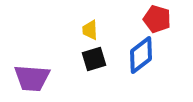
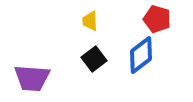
yellow trapezoid: moved 9 px up
black square: rotated 20 degrees counterclockwise
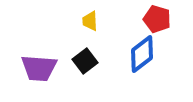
blue diamond: moved 1 px right, 1 px up
black square: moved 9 px left, 2 px down
purple trapezoid: moved 7 px right, 10 px up
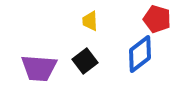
blue diamond: moved 2 px left
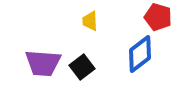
red pentagon: moved 1 px right, 2 px up
black square: moved 3 px left, 6 px down
purple trapezoid: moved 4 px right, 5 px up
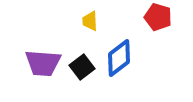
blue diamond: moved 21 px left, 4 px down
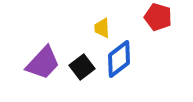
yellow trapezoid: moved 12 px right, 7 px down
blue diamond: moved 1 px down
purple trapezoid: rotated 51 degrees counterclockwise
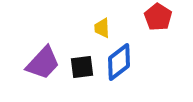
red pentagon: rotated 16 degrees clockwise
blue diamond: moved 3 px down
black square: rotated 30 degrees clockwise
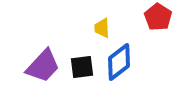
purple trapezoid: moved 3 px down
